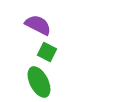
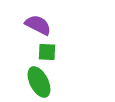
green square: rotated 24 degrees counterclockwise
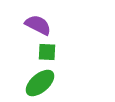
green ellipse: moved 1 px right, 1 px down; rotated 76 degrees clockwise
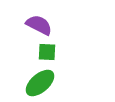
purple semicircle: moved 1 px right
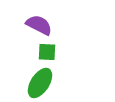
green ellipse: rotated 16 degrees counterclockwise
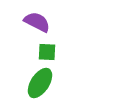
purple semicircle: moved 2 px left, 3 px up
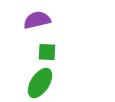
purple semicircle: moved 2 px up; rotated 40 degrees counterclockwise
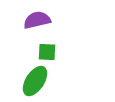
green ellipse: moved 5 px left, 2 px up
